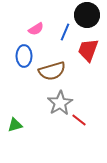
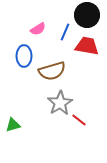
pink semicircle: moved 2 px right
red trapezoid: moved 1 px left, 4 px up; rotated 80 degrees clockwise
green triangle: moved 2 px left
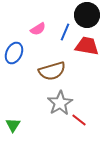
blue ellipse: moved 10 px left, 3 px up; rotated 25 degrees clockwise
green triangle: rotated 42 degrees counterclockwise
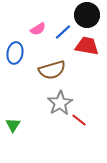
blue line: moved 2 px left; rotated 24 degrees clockwise
blue ellipse: moved 1 px right; rotated 15 degrees counterclockwise
brown semicircle: moved 1 px up
